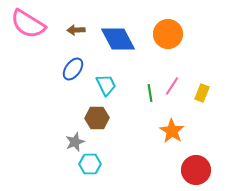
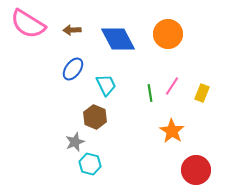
brown arrow: moved 4 px left
brown hexagon: moved 2 px left, 1 px up; rotated 25 degrees clockwise
cyan hexagon: rotated 15 degrees clockwise
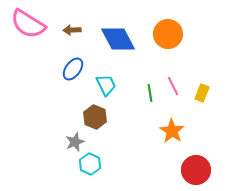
pink line: moved 1 px right; rotated 60 degrees counterclockwise
cyan hexagon: rotated 10 degrees clockwise
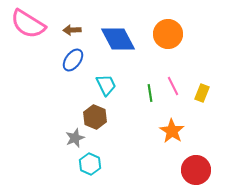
blue ellipse: moved 9 px up
gray star: moved 4 px up
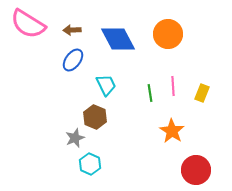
pink line: rotated 24 degrees clockwise
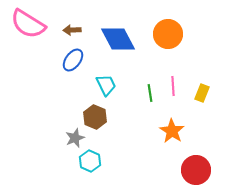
cyan hexagon: moved 3 px up
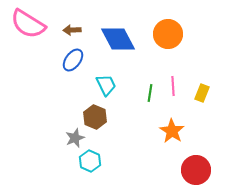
green line: rotated 18 degrees clockwise
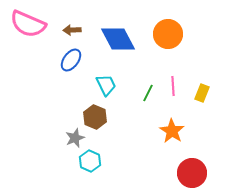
pink semicircle: rotated 9 degrees counterclockwise
blue ellipse: moved 2 px left
green line: moved 2 px left; rotated 18 degrees clockwise
red circle: moved 4 px left, 3 px down
